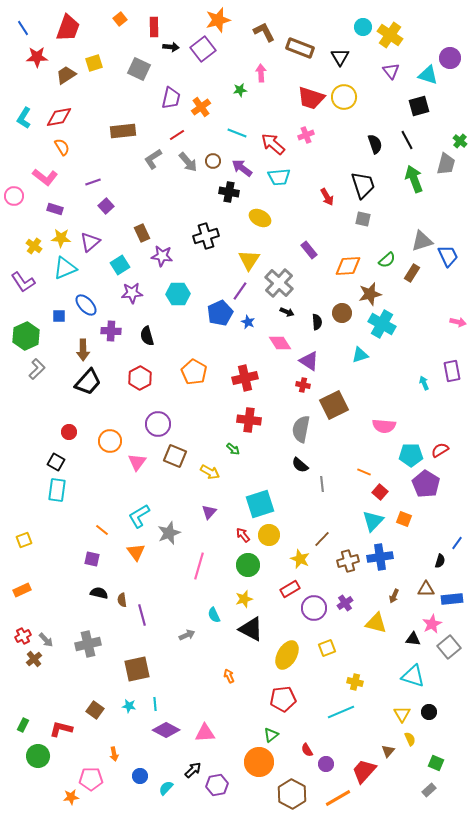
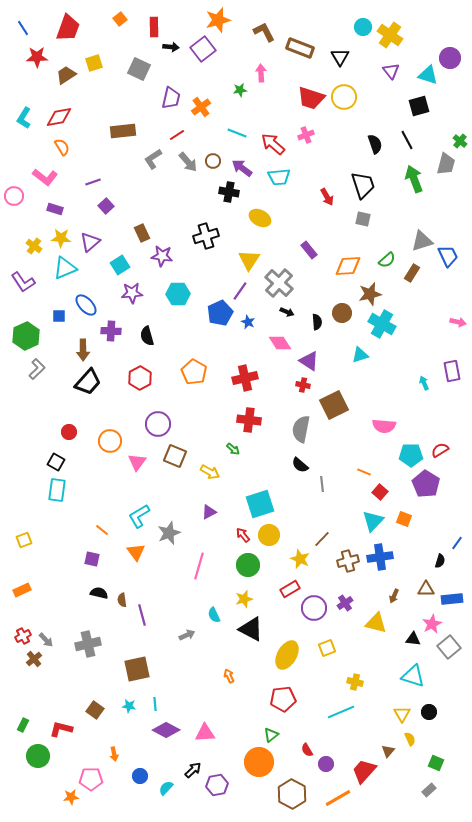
purple triangle at (209, 512): rotated 21 degrees clockwise
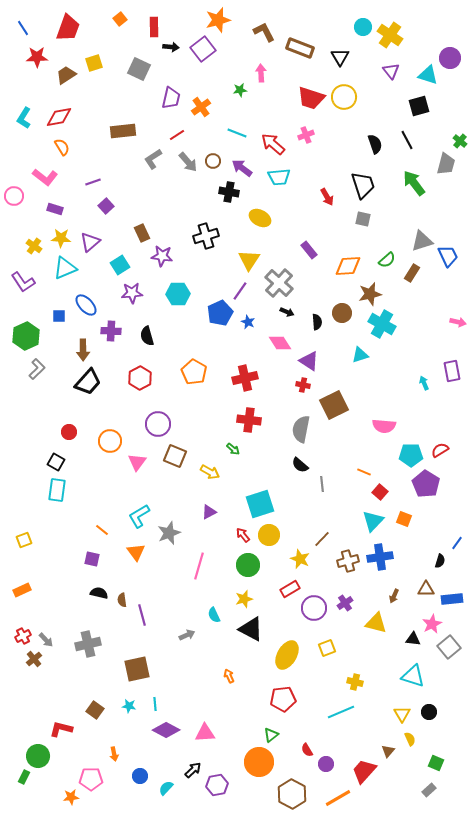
green arrow at (414, 179): moved 4 px down; rotated 16 degrees counterclockwise
green rectangle at (23, 725): moved 1 px right, 52 px down
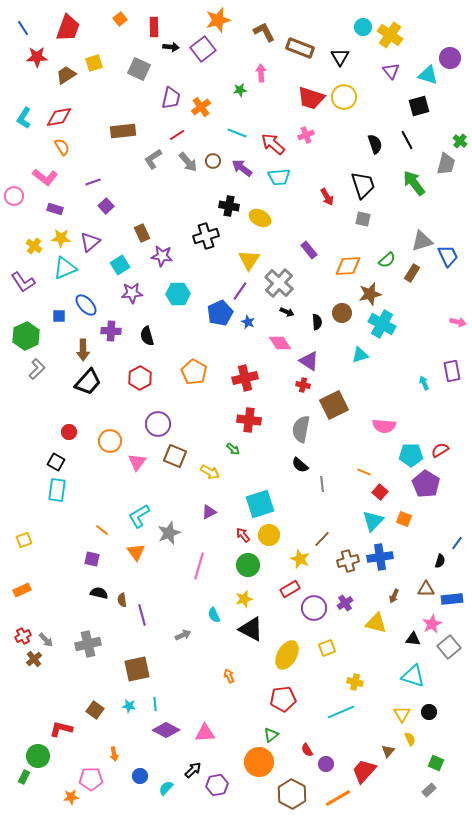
black cross at (229, 192): moved 14 px down
gray arrow at (187, 635): moved 4 px left
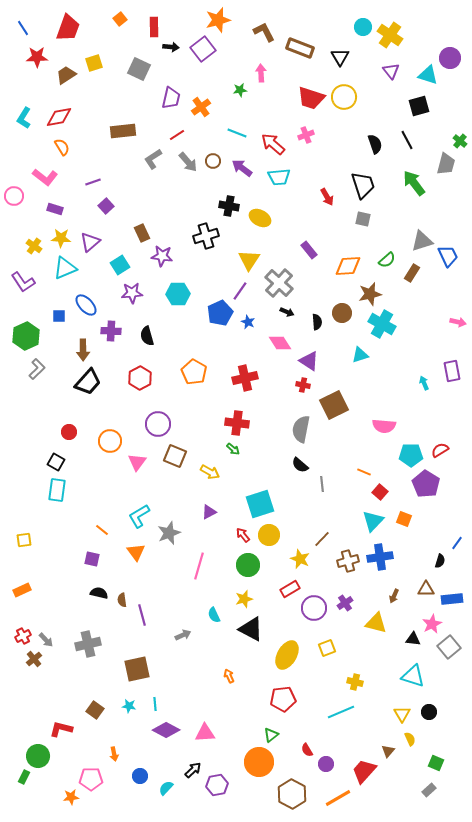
red cross at (249, 420): moved 12 px left, 3 px down
yellow square at (24, 540): rotated 14 degrees clockwise
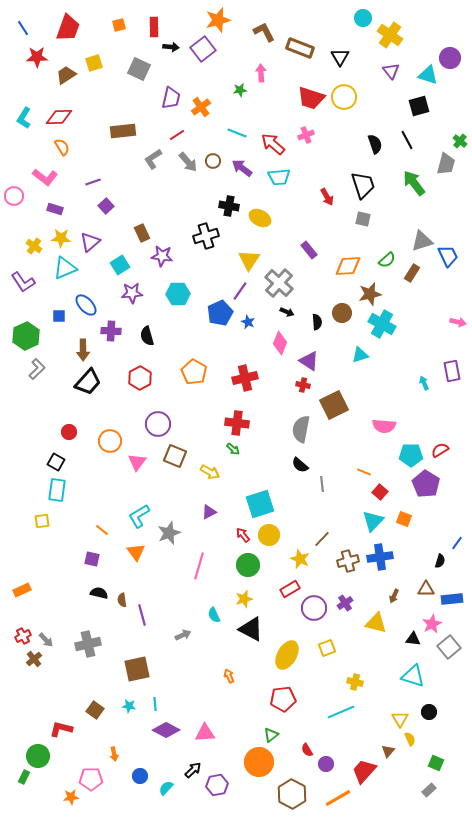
orange square at (120, 19): moved 1 px left, 6 px down; rotated 24 degrees clockwise
cyan circle at (363, 27): moved 9 px up
red diamond at (59, 117): rotated 8 degrees clockwise
pink diamond at (280, 343): rotated 55 degrees clockwise
yellow square at (24, 540): moved 18 px right, 19 px up
yellow triangle at (402, 714): moved 2 px left, 5 px down
